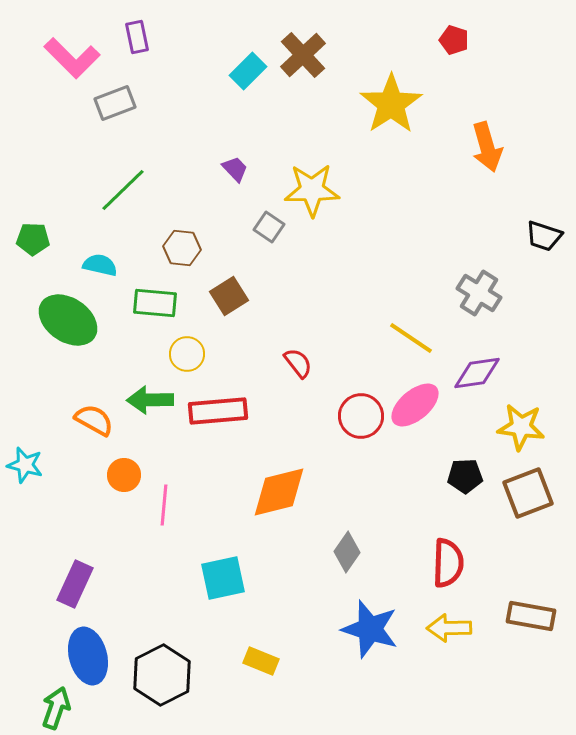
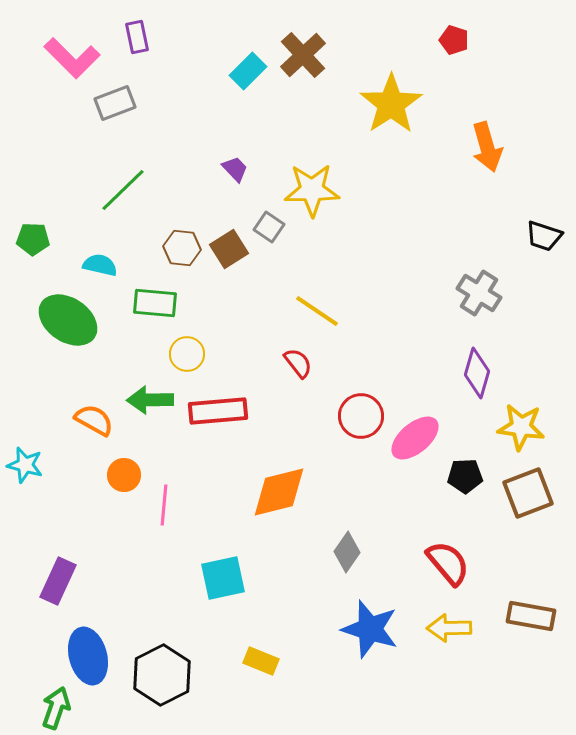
brown square at (229, 296): moved 47 px up
yellow line at (411, 338): moved 94 px left, 27 px up
purple diamond at (477, 373): rotated 66 degrees counterclockwise
pink ellipse at (415, 405): moved 33 px down
red semicircle at (448, 563): rotated 42 degrees counterclockwise
purple rectangle at (75, 584): moved 17 px left, 3 px up
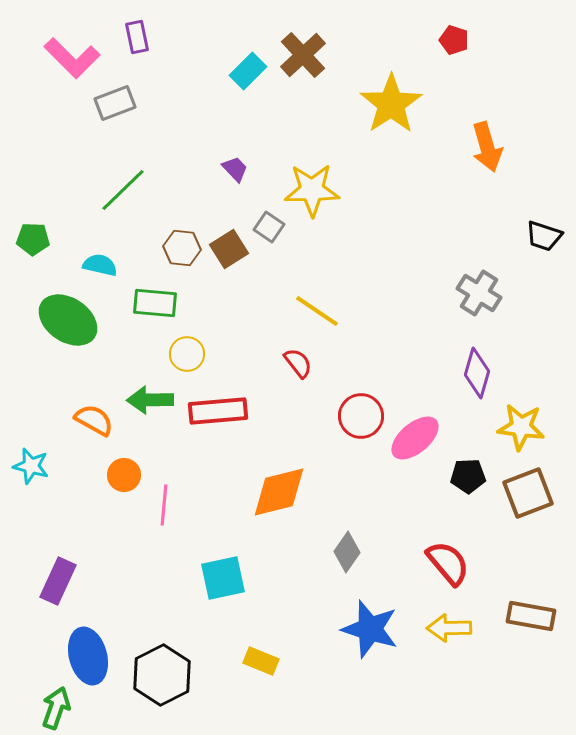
cyan star at (25, 465): moved 6 px right, 1 px down
black pentagon at (465, 476): moved 3 px right
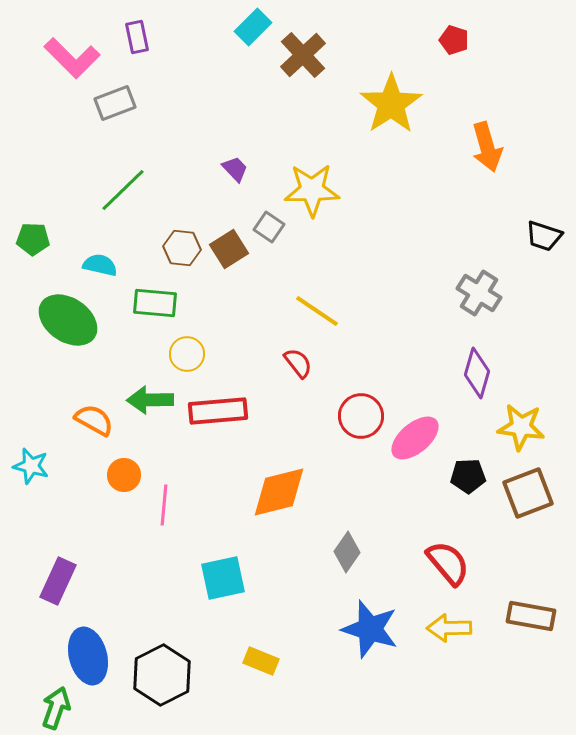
cyan rectangle at (248, 71): moved 5 px right, 44 px up
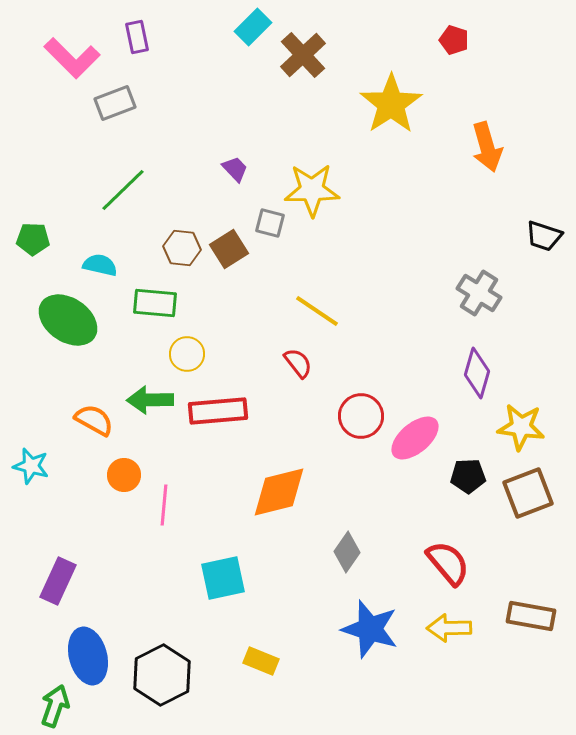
gray square at (269, 227): moved 1 px right, 4 px up; rotated 20 degrees counterclockwise
green arrow at (56, 708): moved 1 px left, 2 px up
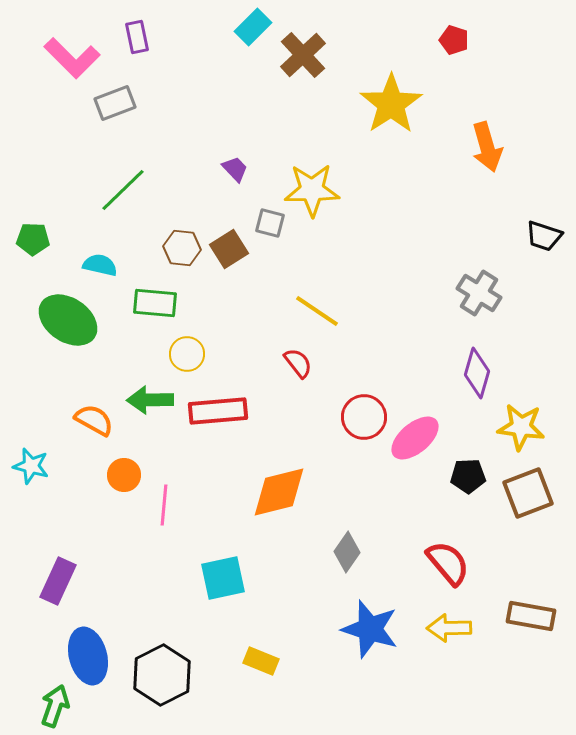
red circle at (361, 416): moved 3 px right, 1 px down
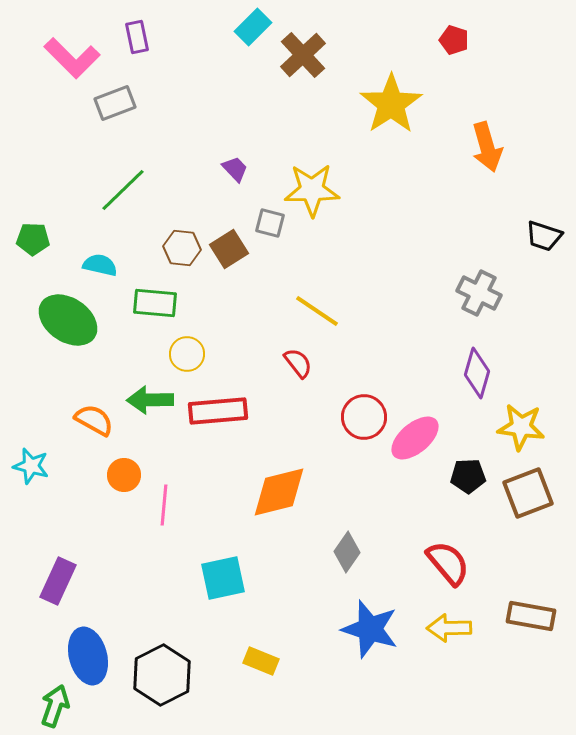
gray cross at (479, 293): rotated 6 degrees counterclockwise
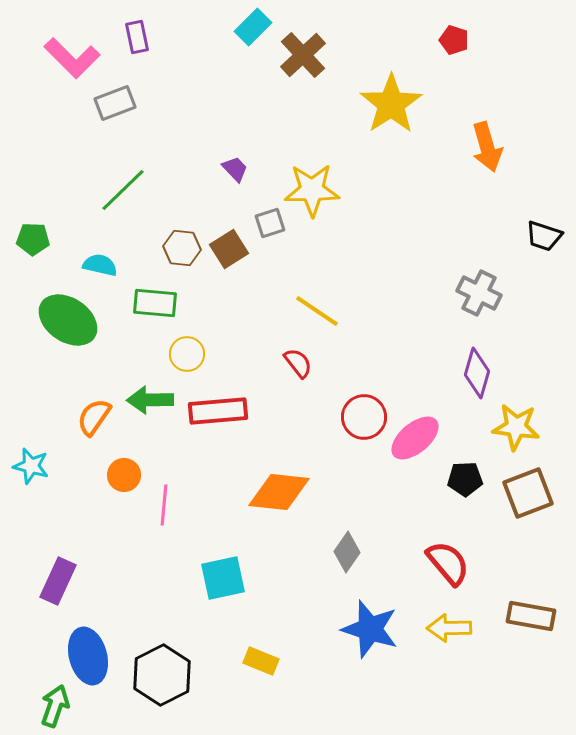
gray square at (270, 223): rotated 32 degrees counterclockwise
orange semicircle at (94, 420): moved 3 px up; rotated 84 degrees counterclockwise
yellow star at (521, 427): moved 5 px left
black pentagon at (468, 476): moved 3 px left, 3 px down
orange diamond at (279, 492): rotated 20 degrees clockwise
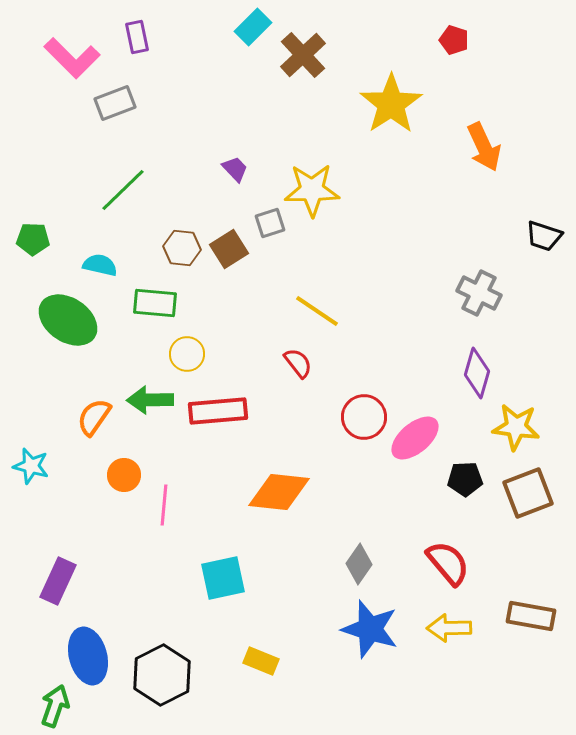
orange arrow at (487, 147): moved 3 px left; rotated 9 degrees counterclockwise
gray diamond at (347, 552): moved 12 px right, 12 px down
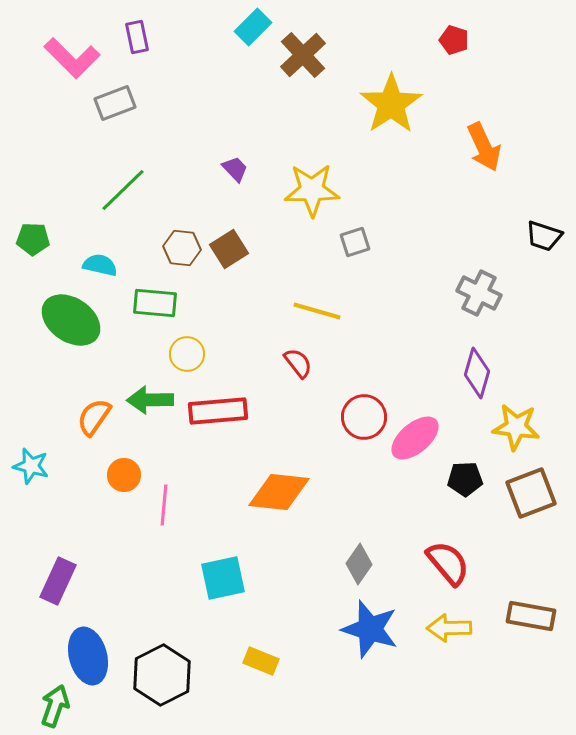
gray square at (270, 223): moved 85 px right, 19 px down
yellow line at (317, 311): rotated 18 degrees counterclockwise
green ellipse at (68, 320): moved 3 px right
brown square at (528, 493): moved 3 px right
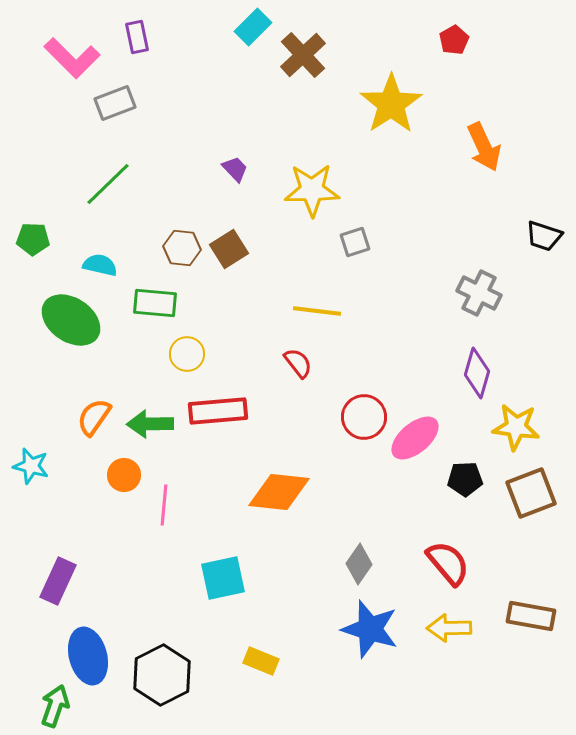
red pentagon at (454, 40): rotated 24 degrees clockwise
green line at (123, 190): moved 15 px left, 6 px up
yellow line at (317, 311): rotated 9 degrees counterclockwise
green arrow at (150, 400): moved 24 px down
